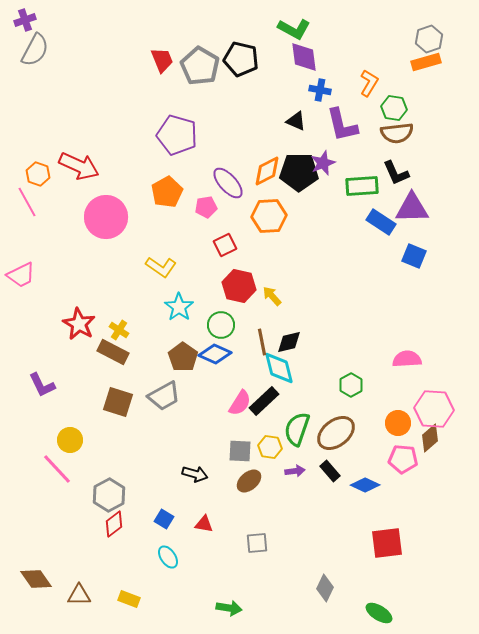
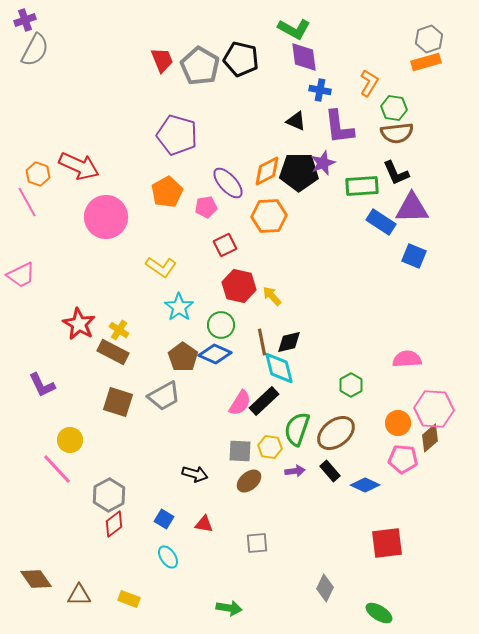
purple L-shape at (342, 125): moved 3 px left, 2 px down; rotated 6 degrees clockwise
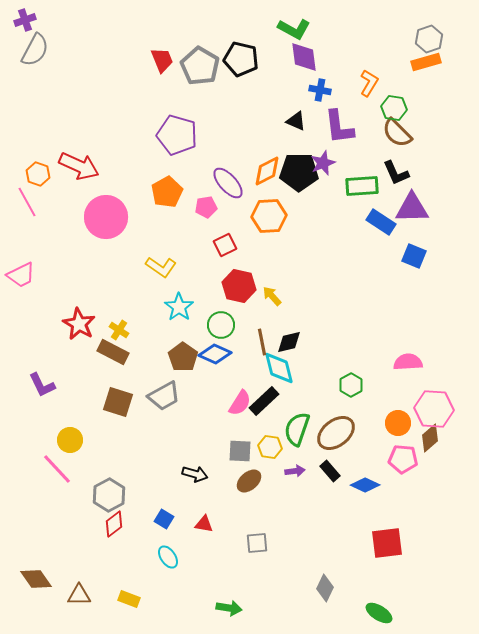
brown semicircle at (397, 133): rotated 52 degrees clockwise
pink semicircle at (407, 359): moved 1 px right, 3 px down
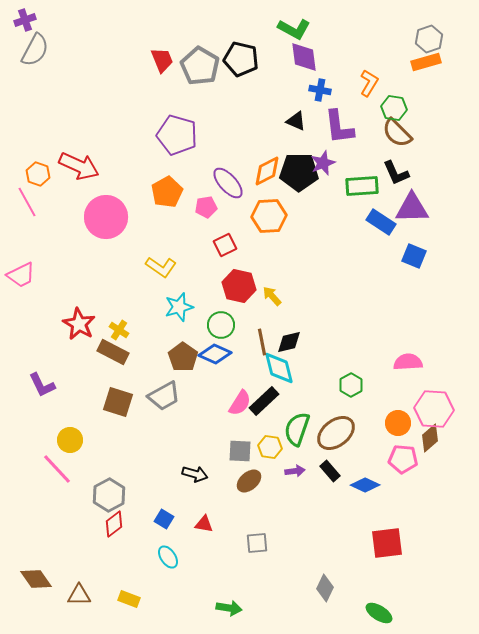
cyan star at (179, 307): rotated 20 degrees clockwise
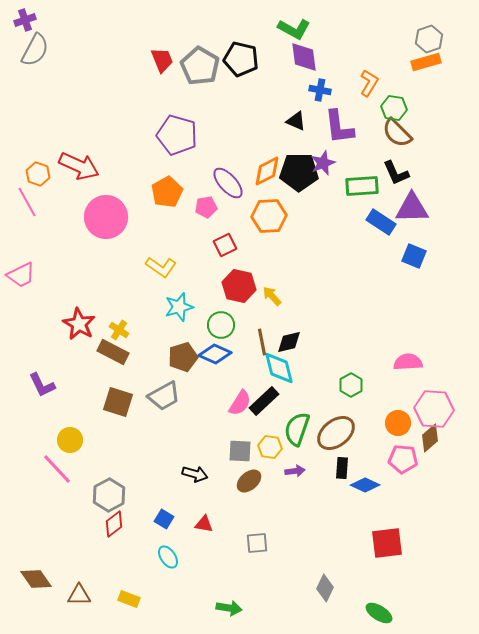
brown pentagon at (183, 357): rotated 20 degrees clockwise
black rectangle at (330, 471): moved 12 px right, 3 px up; rotated 45 degrees clockwise
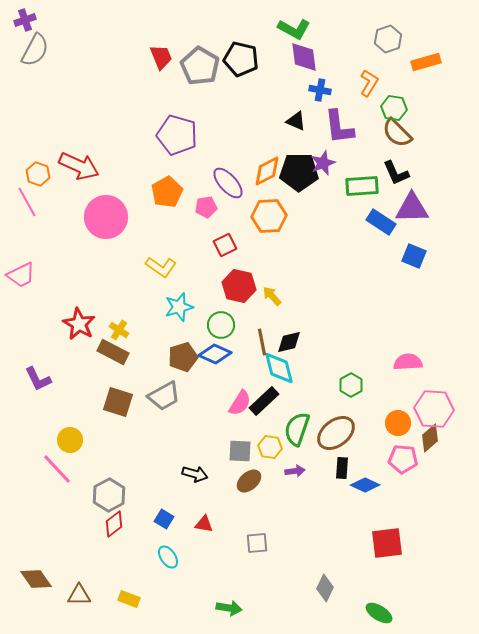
gray hexagon at (429, 39): moved 41 px left
red trapezoid at (162, 60): moved 1 px left, 3 px up
purple L-shape at (42, 385): moved 4 px left, 6 px up
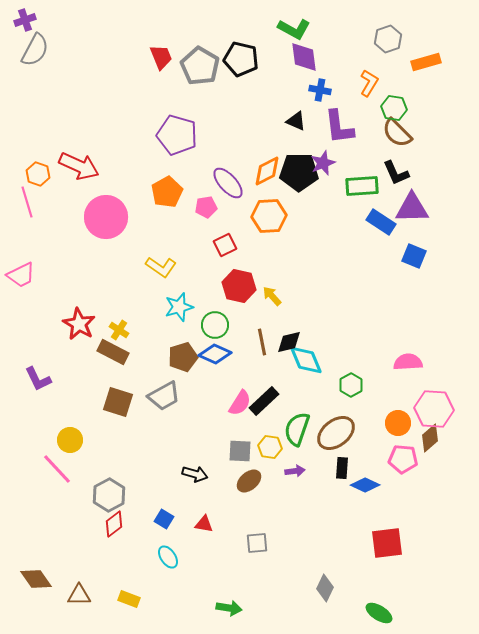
pink line at (27, 202): rotated 12 degrees clockwise
green circle at (221, 325): moved 6 px left
cyan diamond at (279, 368): moved 27 px right, 8 px up; rotated 9 degrees counterclockwise
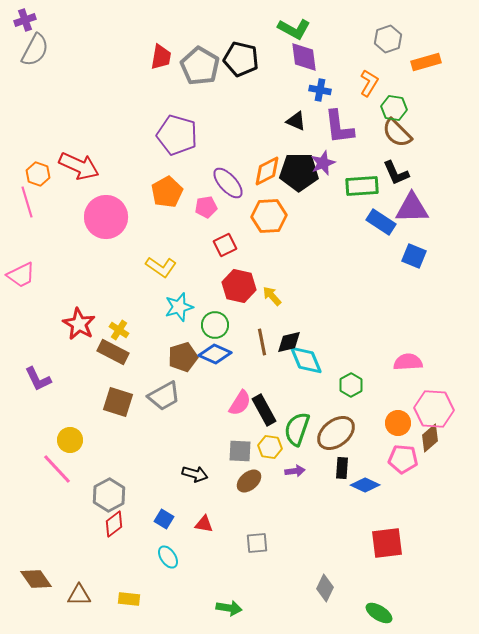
red trapezoid at (161, 57): rotated 32 degrees clockwise
black rectangle at (264, 401): moved 9 px down; rotated 76 degrees counterclockwise
yellow rectangle at (129, 599): rotated 15 degrees counterclockwise
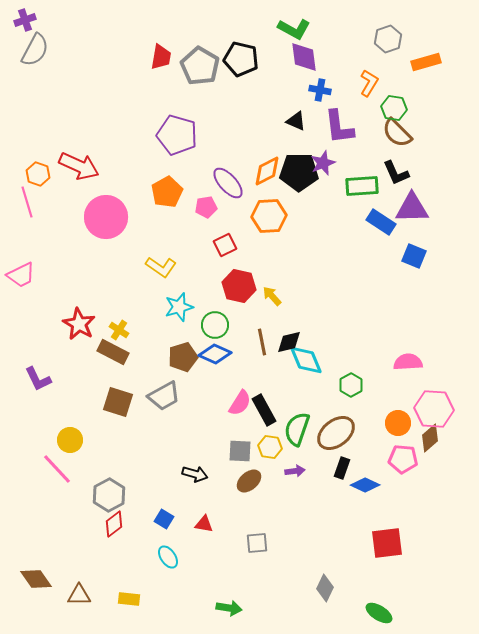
black rectangle at (342, 468): rotated 15 degrees clockwise
